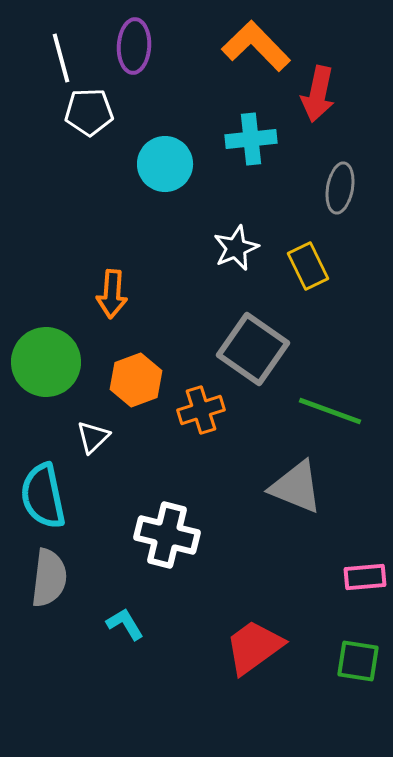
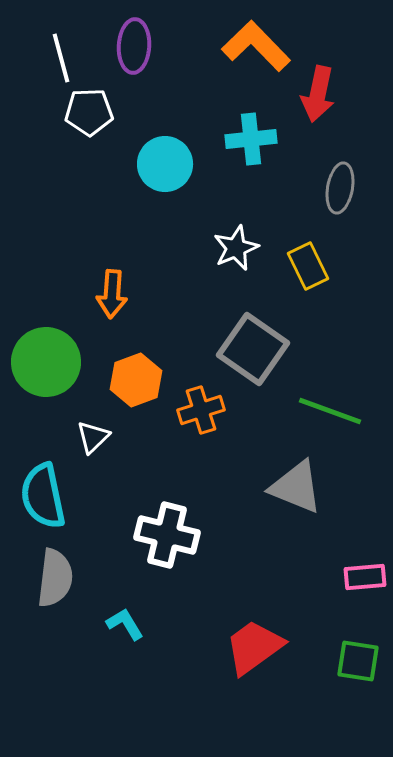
gray semicircle: moved 6 px right
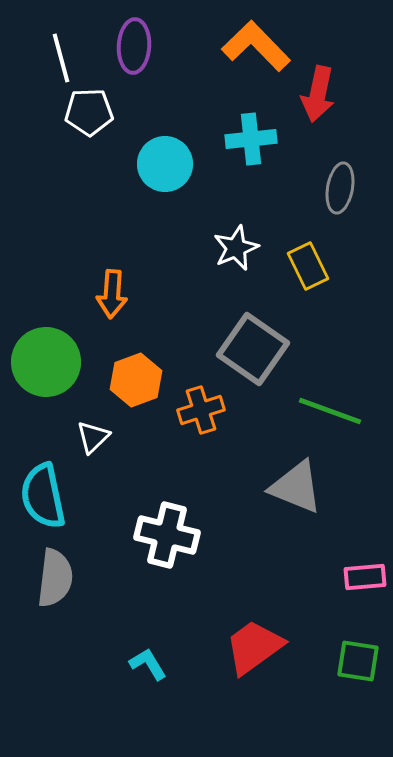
cyan L-shape: moved 23 px right, 40 px down
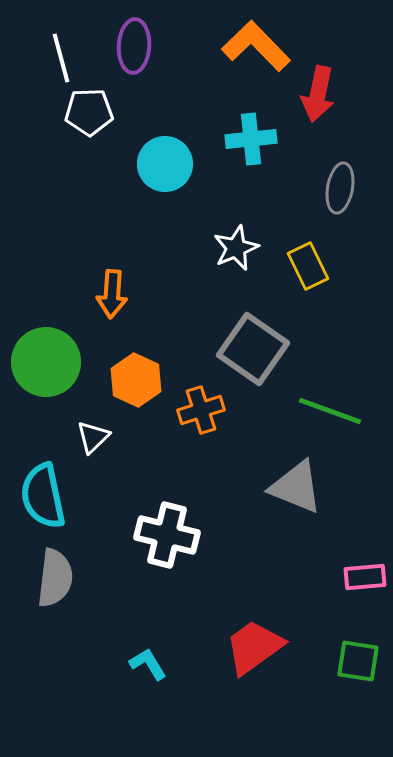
orange hexagon: rotated 15 degrees counterclockwise
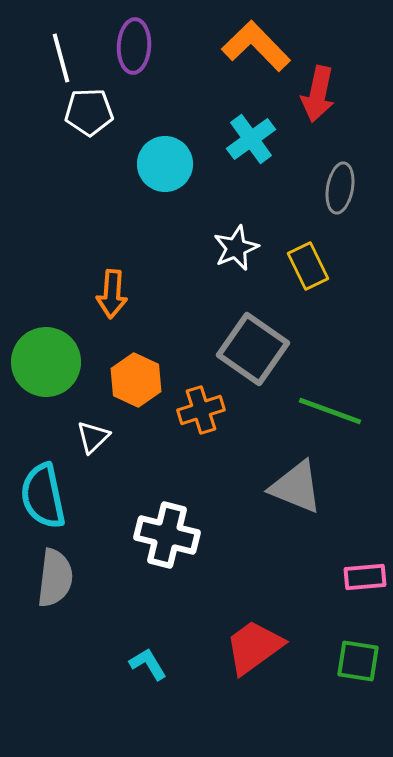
cyan cross: rotated 30 degrees counterclockwise
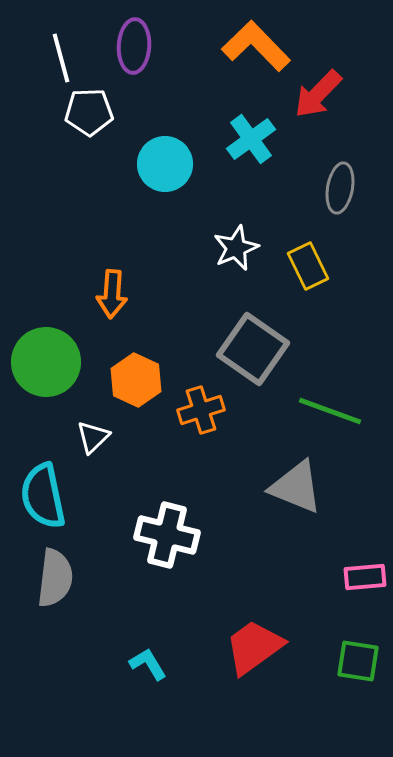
red arrow: rotated 32 degrees clockwise
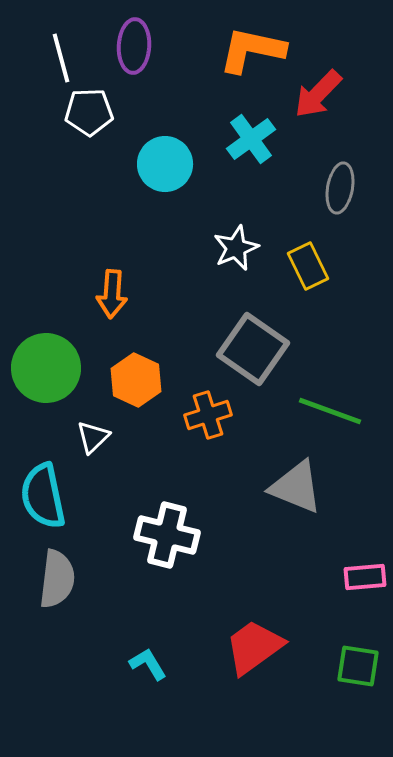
orange L-shape: moved 4 px left, 4 px down; rotated 34 degrees counterclockwise
green circle: moved 6 px down
orange cross: moved 7 px right, 5 px down
gray semicircle: moved 2 px right, 1 px down
green square: moved 5 px down
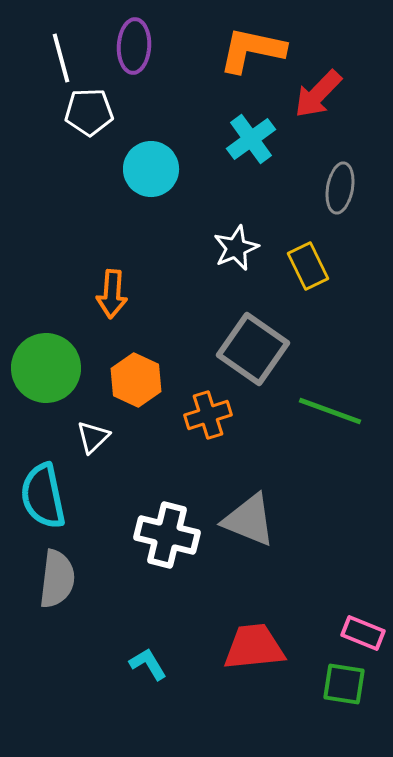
cyan circle: moved 14 px left, 5 px down
gray triangle: moved 47 px left, 33 px down
pink rectangle: moved 2 px left, 56 px down; rotated 27 degrees clockwise
red trapezoid: rotated 30 degrees clockwise
green square: moved 14 px left, 18 px down
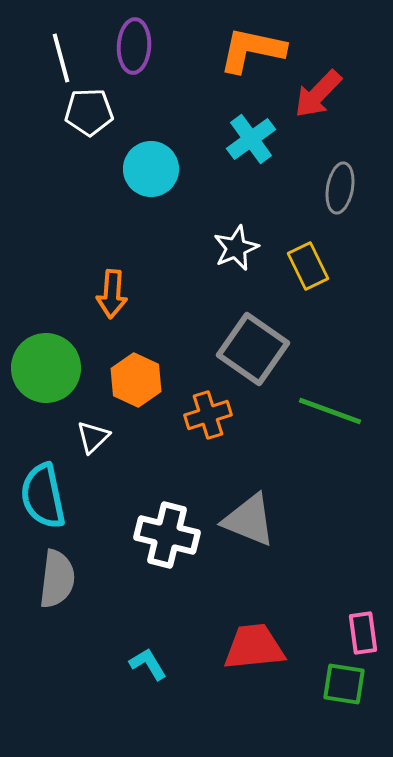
pink rectangle: rotated 60 degrees clockwise
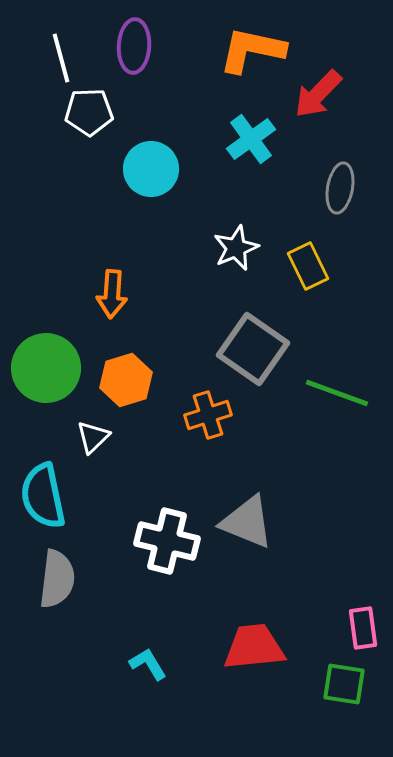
orange hexagon: moved 10 px left; rotated 18 degrees clockwise
green line: moved 7 px right, 18 px up
gray triangle: moved 2 px left, 2 px down
white cross: moved 6 px down
pink rectangle: moved 5 px up
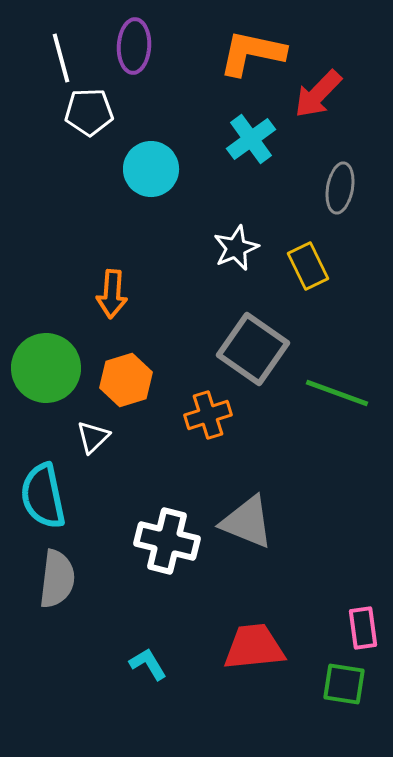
orange L-shape: moved 3 px down
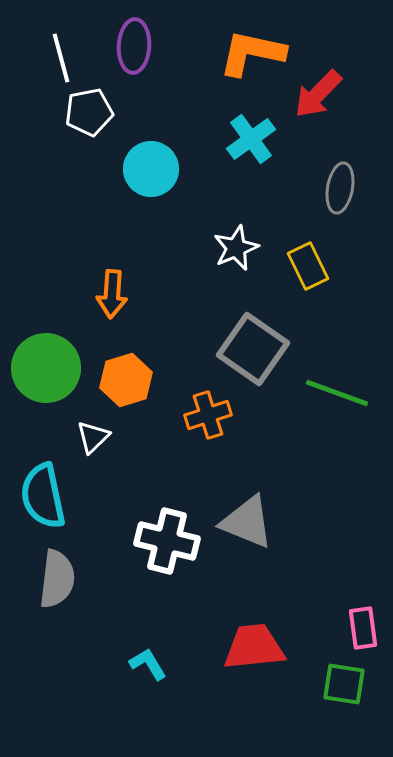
white pentagon: rotated 9 degrees counterclockwise
